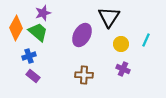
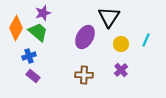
purple ellipse: moved 3 px right, 2 px down
purple cross: moved 2 px left, 1 px down; rotated 24 degrees clockwise
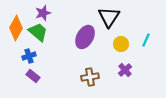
purple cross: moved 4 px right
brown cross: moved 6 px right, 2 px down; rotated 12 degrees counterclockwise
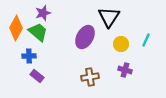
blue cross: rotated 16 degrees clockwise
purple cross: rotated 32 degrees counterclockwise
purple rectangle: moved 4 px right
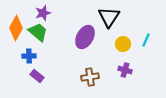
yellow circle: moved 2 px right
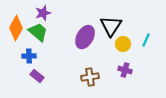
black triangle: moved 2 px right, 9 px down
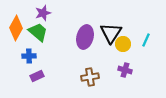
black triangle: moved 7 px down
purple ellipse: rotated 15 degrees counterclockwise
purple rectangle: rotated 64 degrees counterclockwise
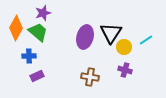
cyan line: rotated 32 degrees clockwise
yellow circle: moved 1 px right, 3 px down
brown cross: rotated 18 degrees clockwise
